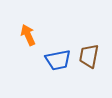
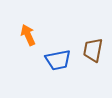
brown trapezoid: moved 4 px right, 6 px up
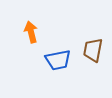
orange arrow: moved 3 px right, 3 px up; rotated 10 degrees clockwise
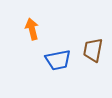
orange arrow: moved 1 px right, 3 px up
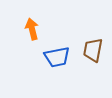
blue trapezoid: moved 1 px left, 3 px up
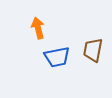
orange arrow: moved 6 px right, 1 px up
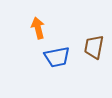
brown trapezoid: moved 1 px right, 3 px up
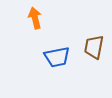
orange arrow: moved 3 px left, 10 px up
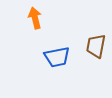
brown trapezoid: moved 2 px right, 1 px up
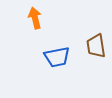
brown trapezoid: rotated 20 degrees counterclockwise
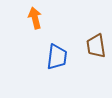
blue trapezoid: rotated 72 degrees counterclockwise
